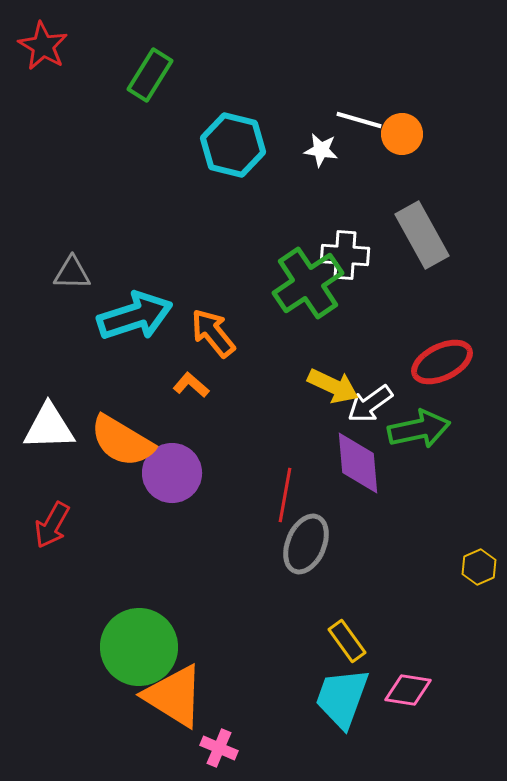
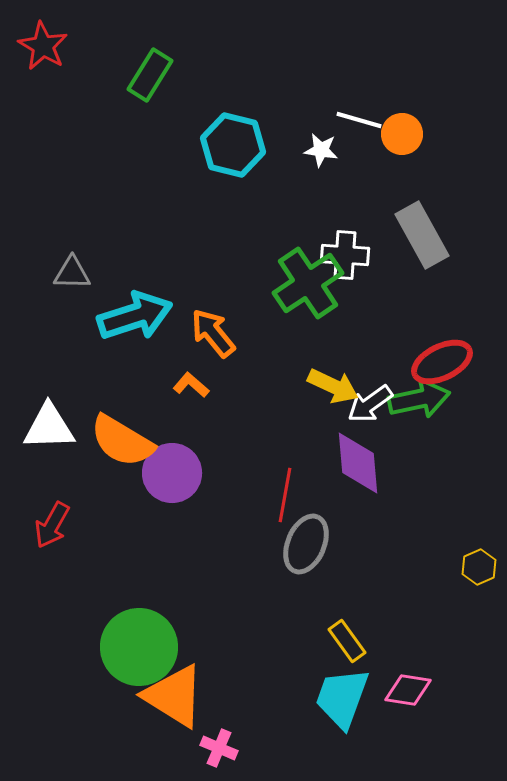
green arrow: moved 30 px up
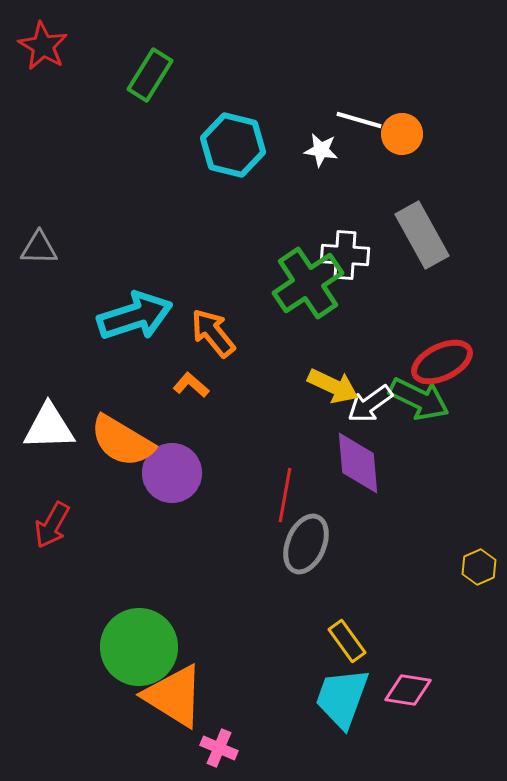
gray triangle: moved 33 px left, 25 px up
green arrow: rotated 38 degrees clockwise
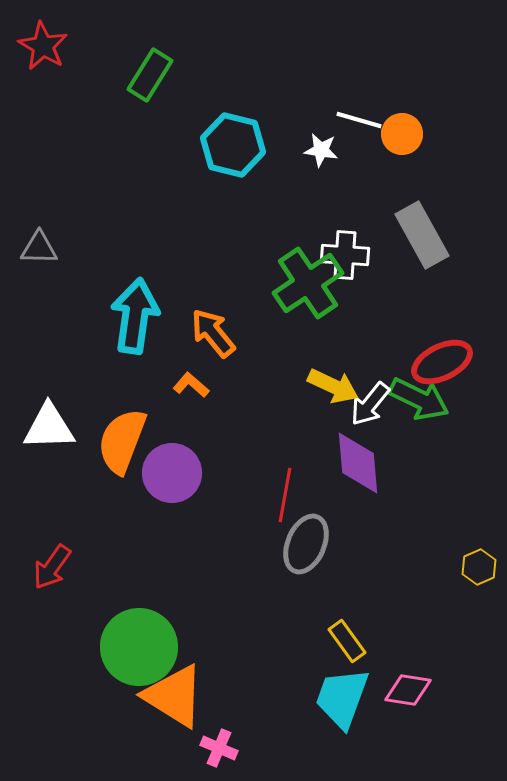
cyan arrow: rotated 64 degrees counterclockwise
white arrow: rotated 15 degrees counterclockwise
orange semicircle: rotated 80 degrees clockwise
red arrow: moved 42 px down; rotated 6 degrees clockwise
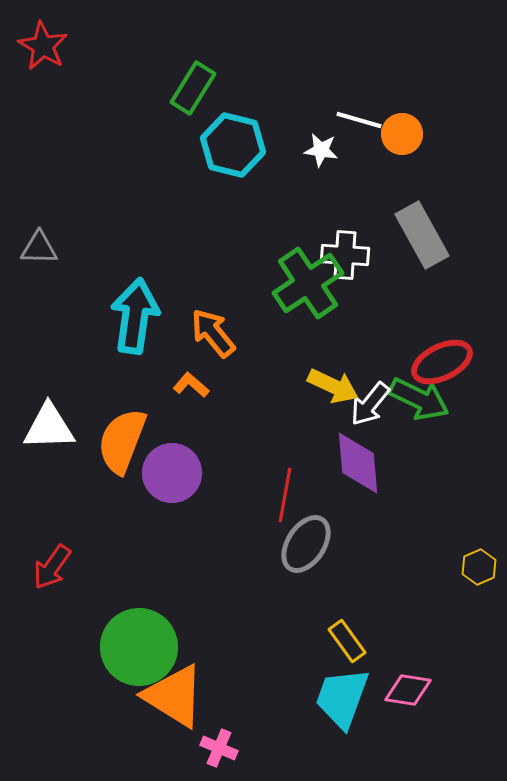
green rectangle: moved 43 px right, 13 px down
gray ellipse: rotated 10 degrees clockwise
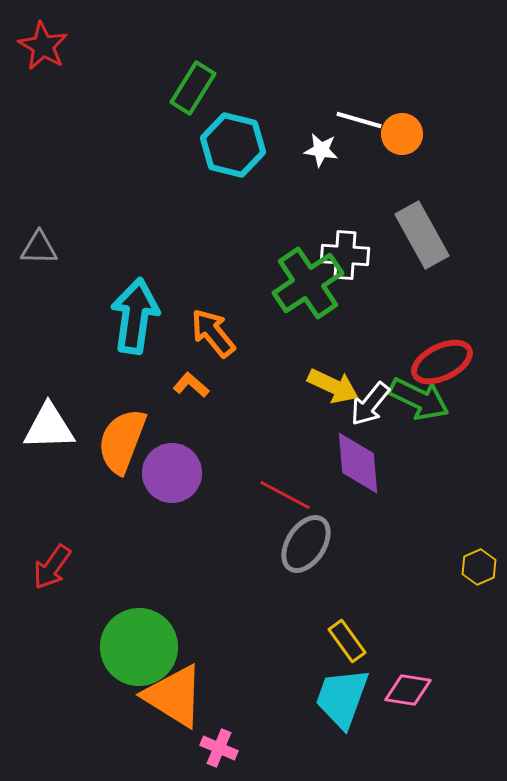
red line: rotated 72 degrees counterclockwise
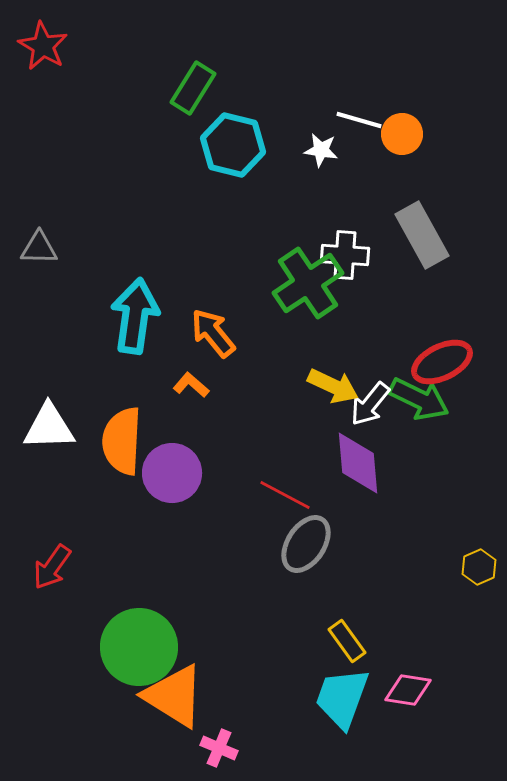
orange semicircle: rotated 18 degrees counterclockwise
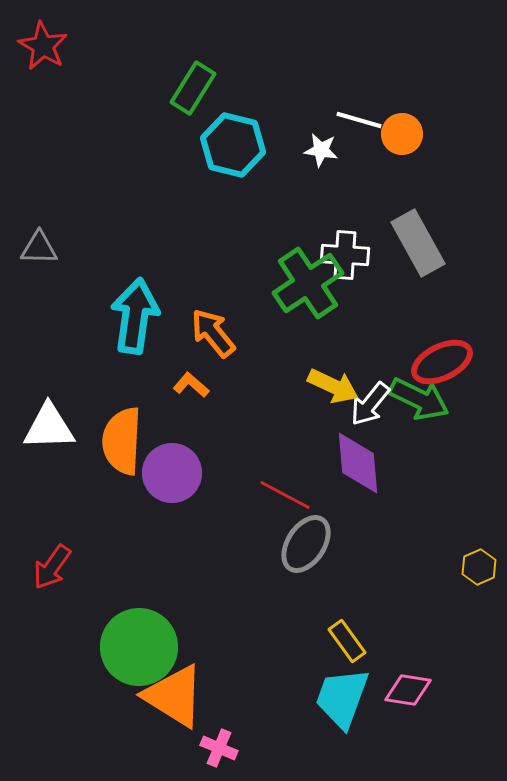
gray rectangle: moved 4 px left, 8 px down
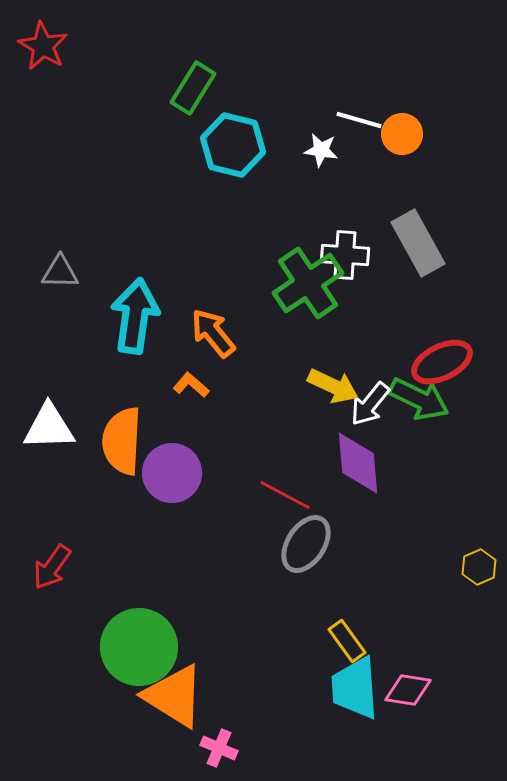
gray triangle: moved 21 px right, 24 px down
cyan trapezoid: moved 13 px right, 10 px up; rotated 24 degrees counterclockwise
